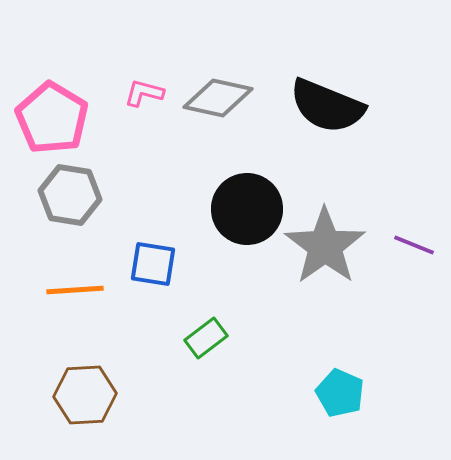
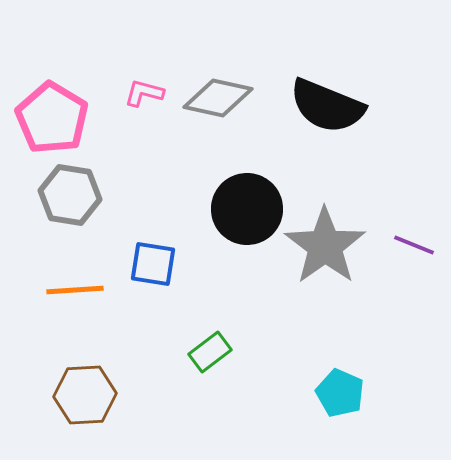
green rectangle: moved 4 px right, 14 px down
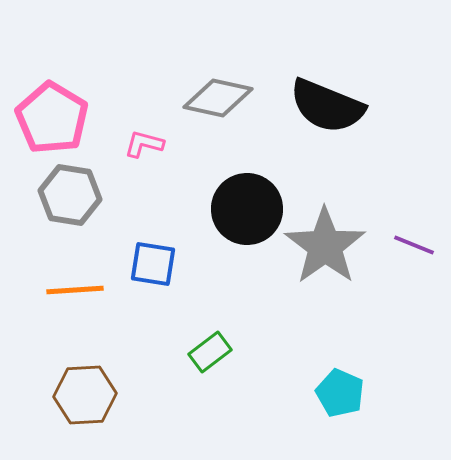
pink L-shape: moved 51 px down
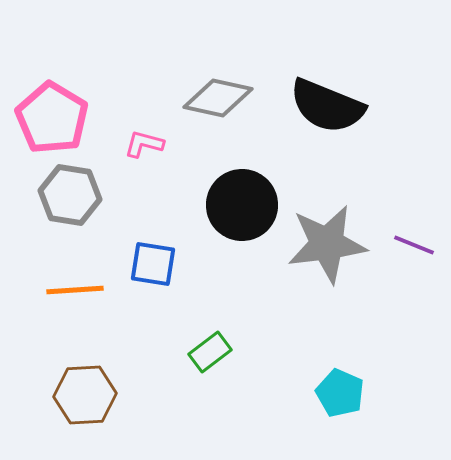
black circle: moved 5 px left, 4 px up
gray star: moved 2 px right, 2 px up; rotated 28 degrees clockwise
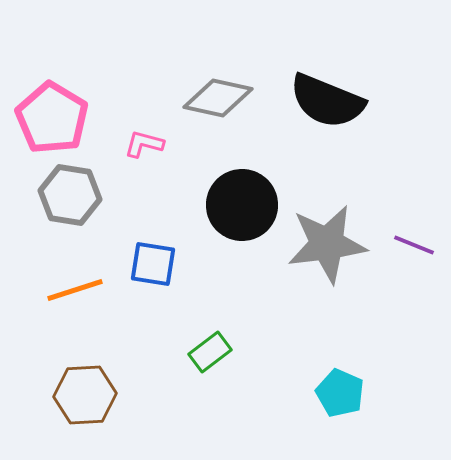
black semicircle: moved 5 px up
orange line: rotated 14 degrees counterclockwise
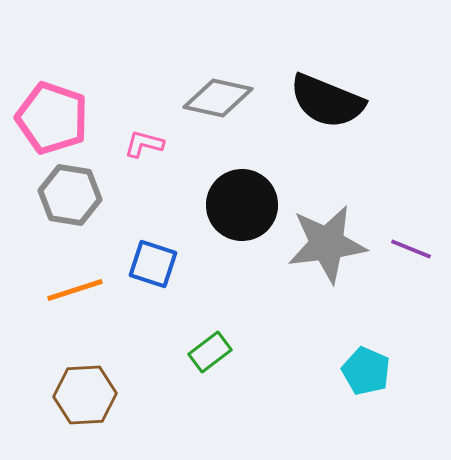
pink pentagon: rotated 12 degrees counterclockwise
purple line: moved 3 px left, 4 px down
blue square: rotated 9 degrees clockwise
cyan pentagon: moved 26 px right, 22 px up
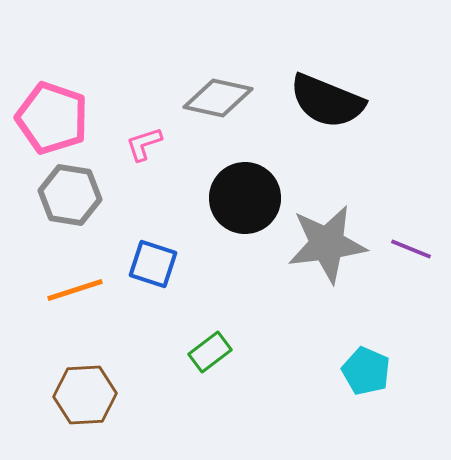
pink L-shape: rotated 33 degrees counterclockwise
black circle: moved 3 px right, 7 px up
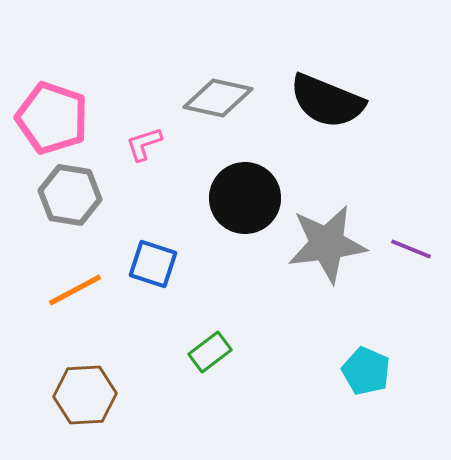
orange line: rotated 10 degrees counterclockwise
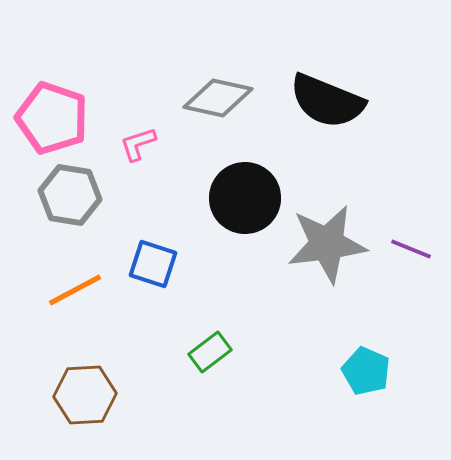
pink L-shape: moved 6 px left
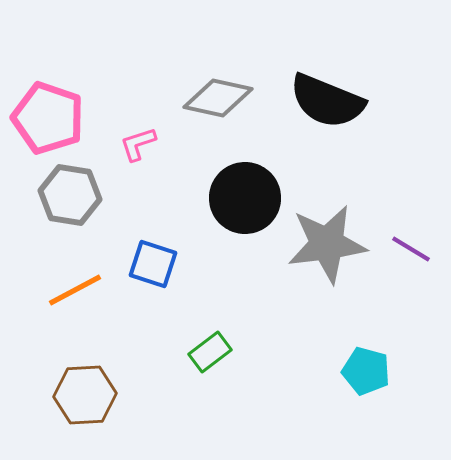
pink pentagon: moved 4 px left
purple line: rotated 9 degrees clockwise
cyan pentagon: rotated 9 degrees counterclockwise
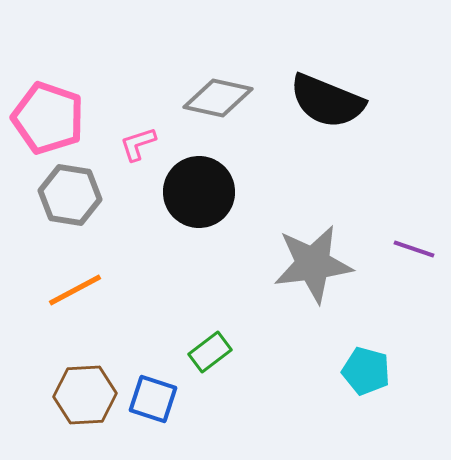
black circle: moved 46 px left, 6 px up
gray star: moved 14 px left, 20 px down
purple line: moved 3 px right; rotated 12 degrees counterclockwise
blue square: moved 135 px down
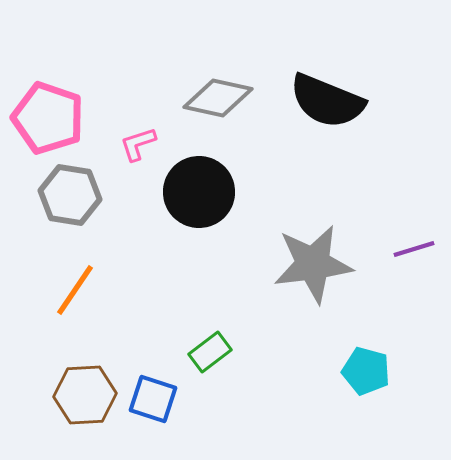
purple line: rotated 36 degrees counterclockwise
orange line: rotated 28 degrees counterclockwise
